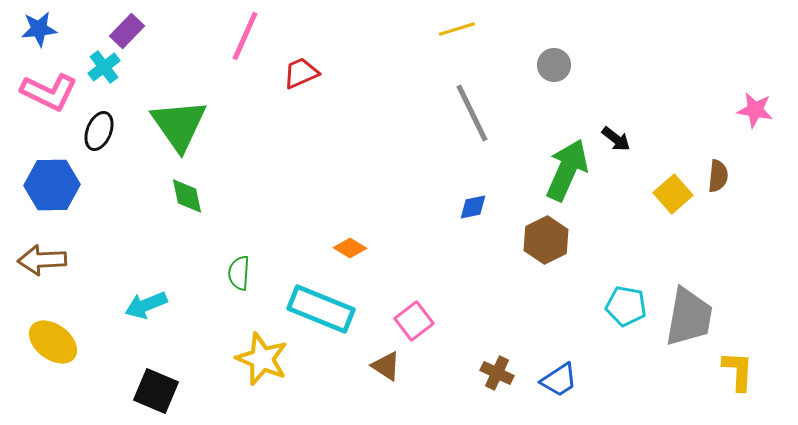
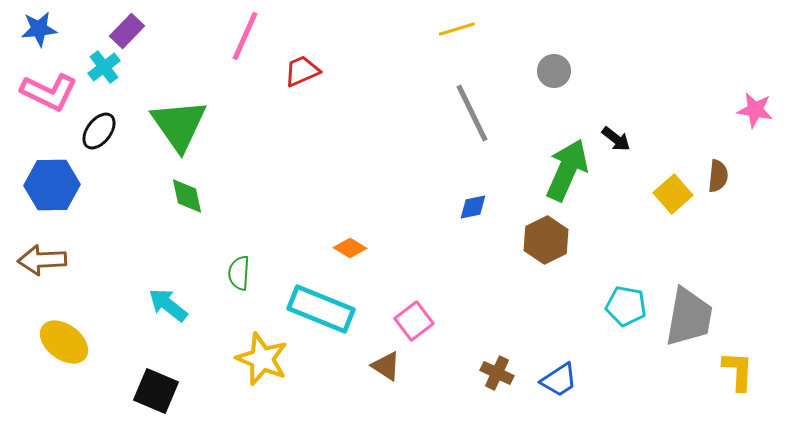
gray circle: moved 6 px down
red trapezoid: moved 1 px right, 2 px up
black ellipse: rotated 15 degrees clockwise
cyan arrow: moved 22 px right; rotated 60 degrees clockwise
yellow ellipse: moved 11 px right
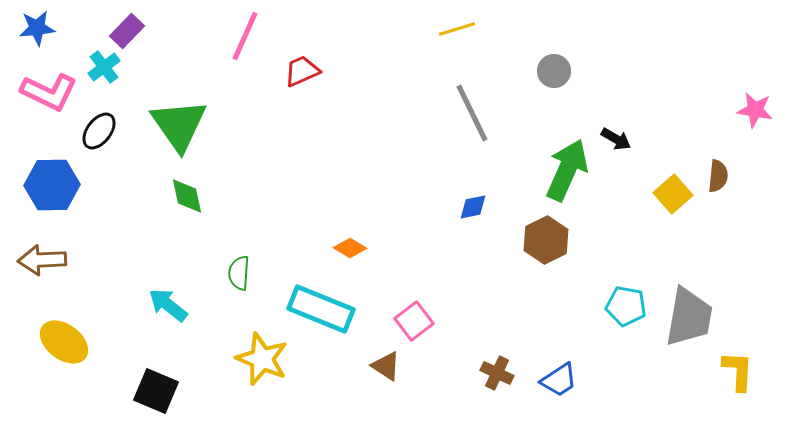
blue star: moved 2 px left, 1 px up
black arrow: rotated 8 degrees counterclockwise
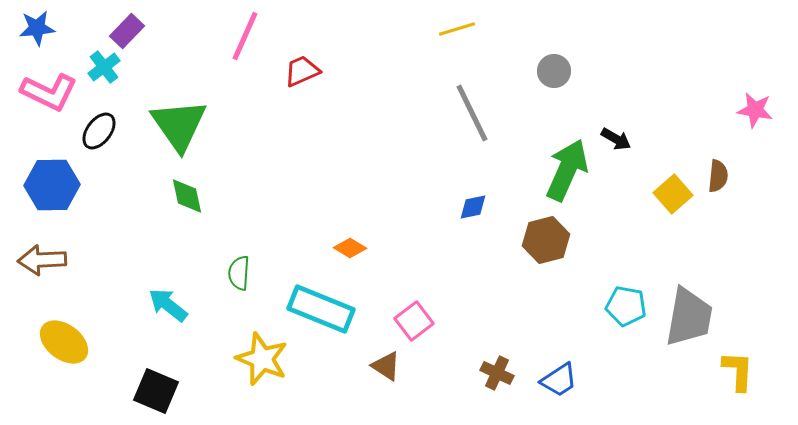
brown hexagon: rotated 12 degrees clockwise
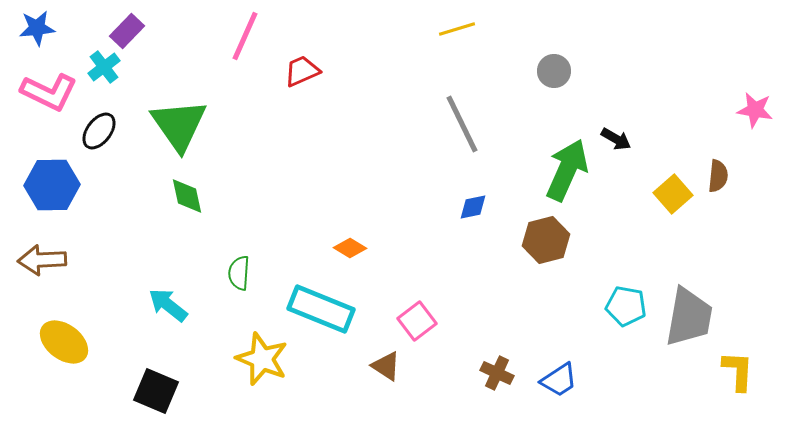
gray line: moved 10 px left, 11 px down
pink square: moved 3 px right
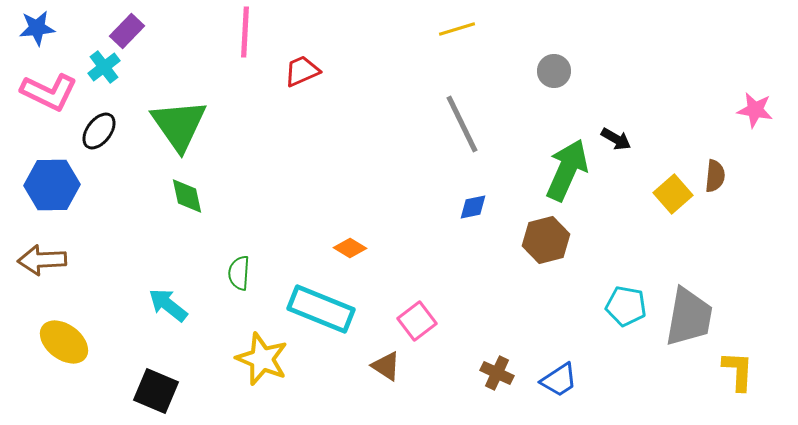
pink line: moved 4 px up; rotated 21 degrees counterclockwise
brown semicircle: moved 3 px left
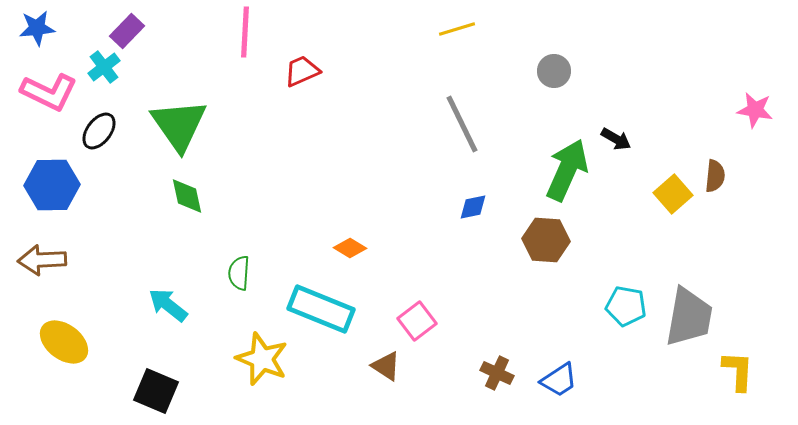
brown hexagon: rotated 18 degrees clockwise
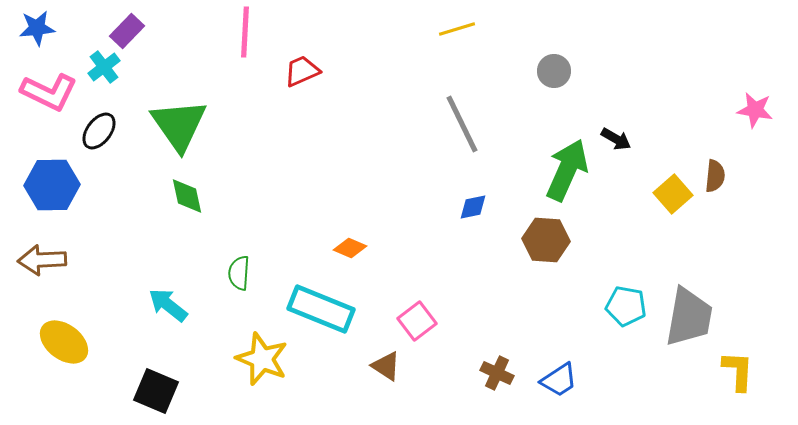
orange diamond: rotated 8 degrees counterclockwise
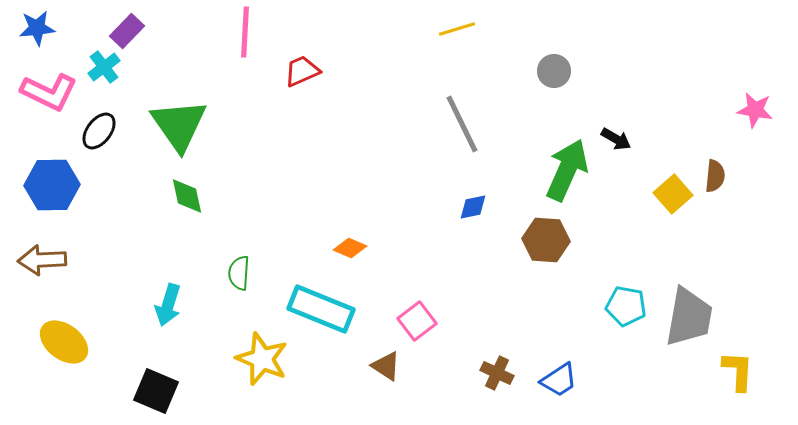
cyan arrow: rotated 111 degrees counterclockwise
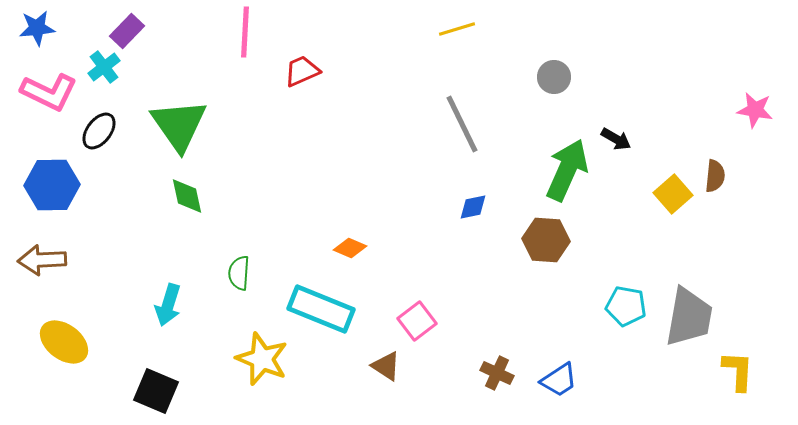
gray circle: moved 6 px down
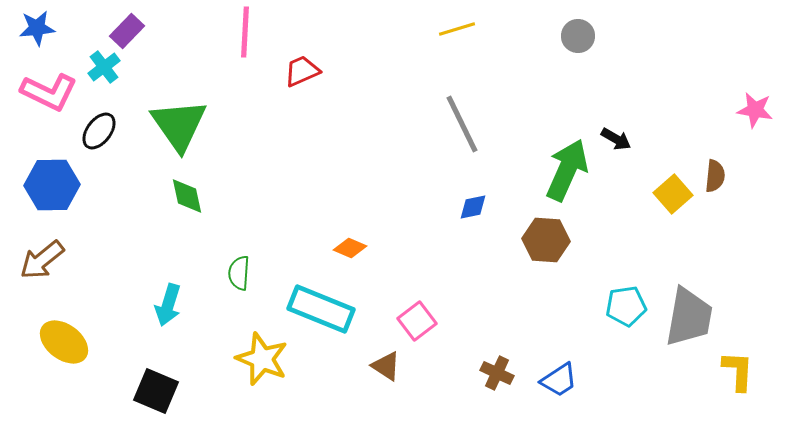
gray circle: moved 24 px right, 41 px up
brown arrow: rotated 36 degrees counterclockwise
cyan pentagon: rotated 18 degrees counterclockwise
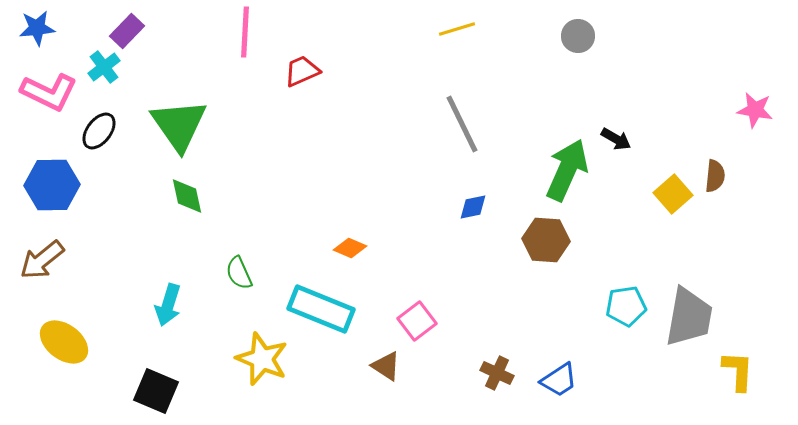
green semicircle: rotated 28 degrees counterclockwise
